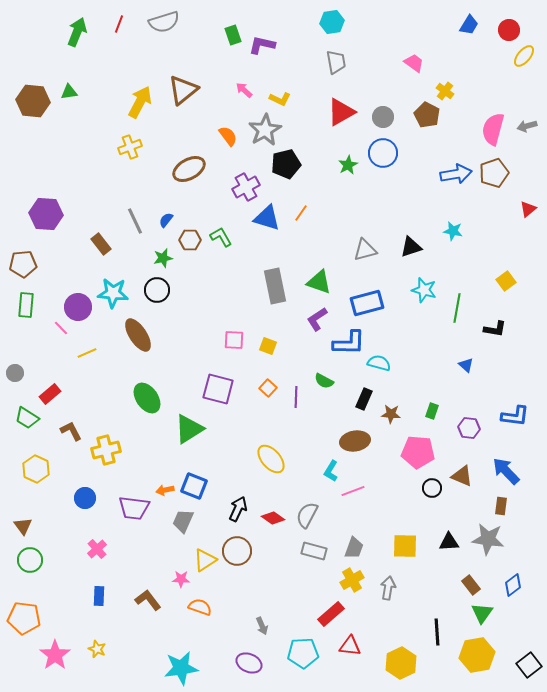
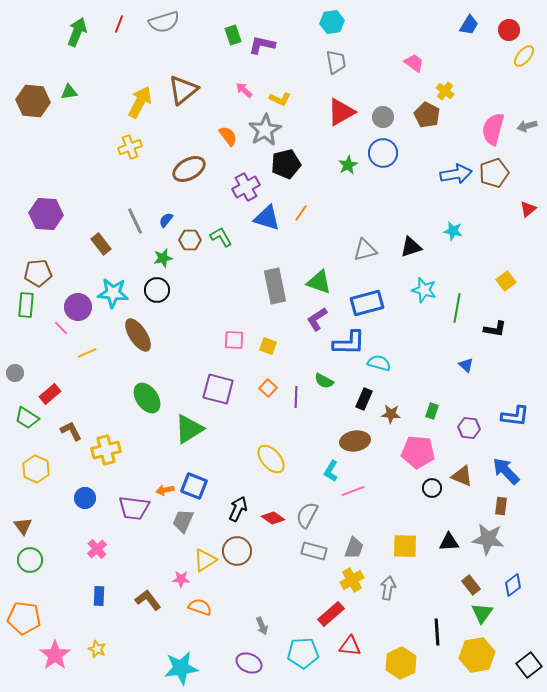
brown pentagon at (23, 264): moved 15 px right, 9 px down
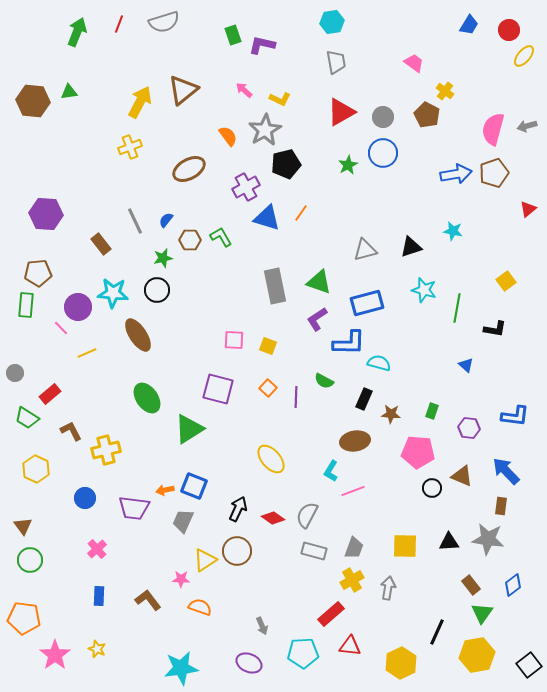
black line at (437, 632): rotated 28 degrees clockwise
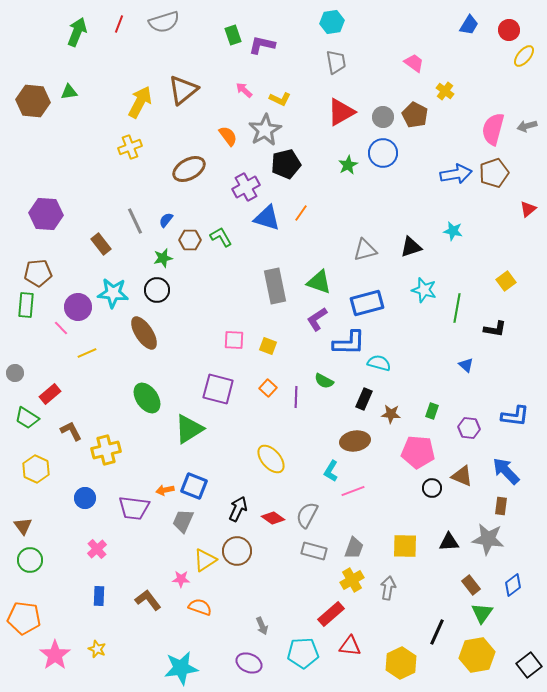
brown pentagon at (427, 115): moved 12 px left
brown ellipse at (138, 335): moved 6 px right, 2 px up
